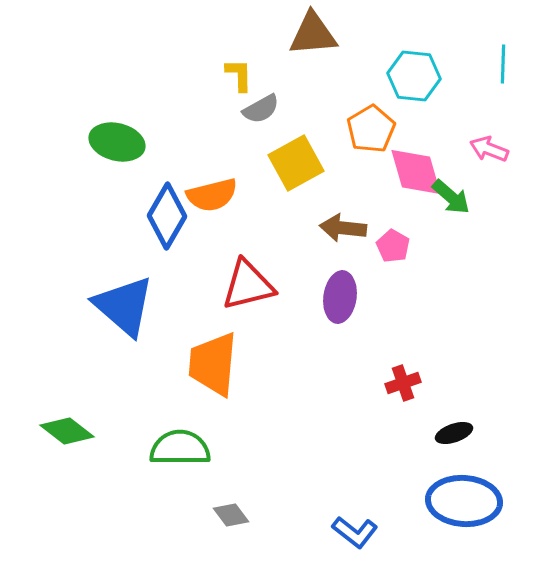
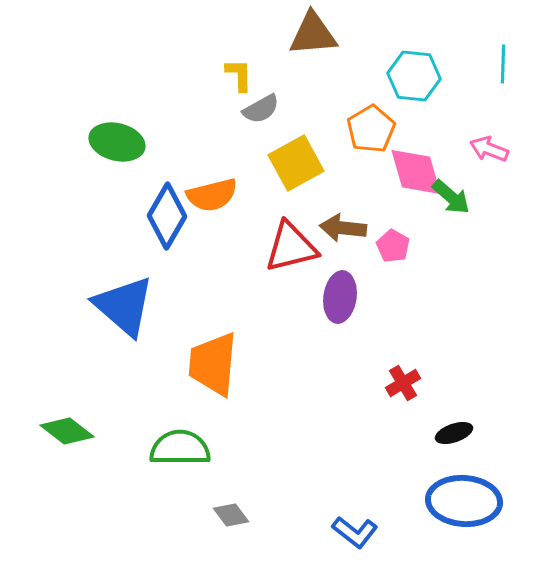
red triangle: moved 43 px right, 38 px up
red cross: rotated 12 degrees counterclockwise
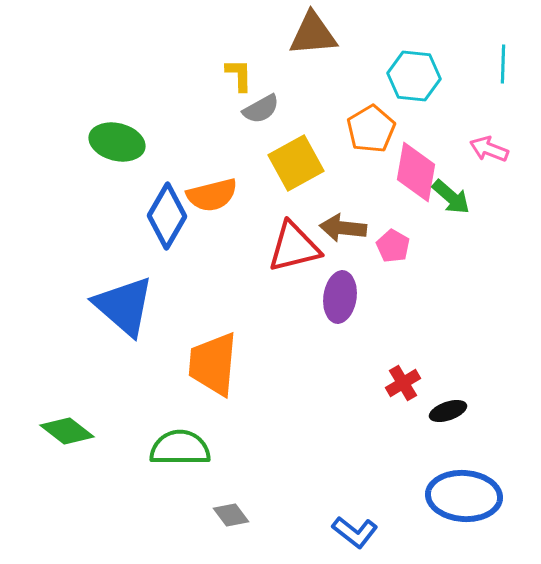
pink diamond: rotated 26 degrees clockwise
red triangle: moved 3 px right
black ellipse: moved 6 px left, 22 px up
blue ellipse: moved 5 px up
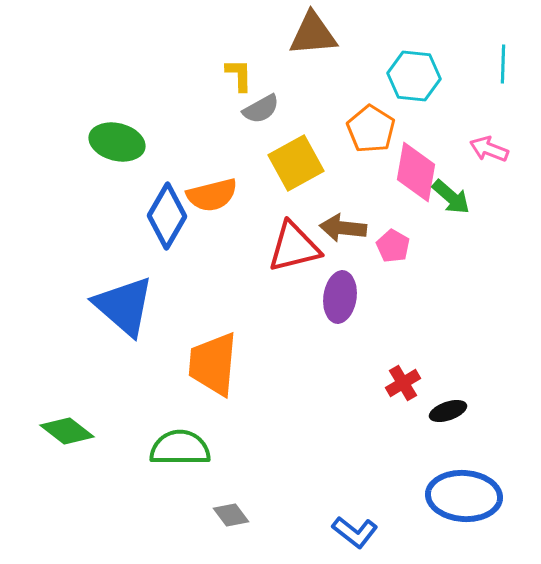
orange pentagon: rotated 9 degrees counterclockwise
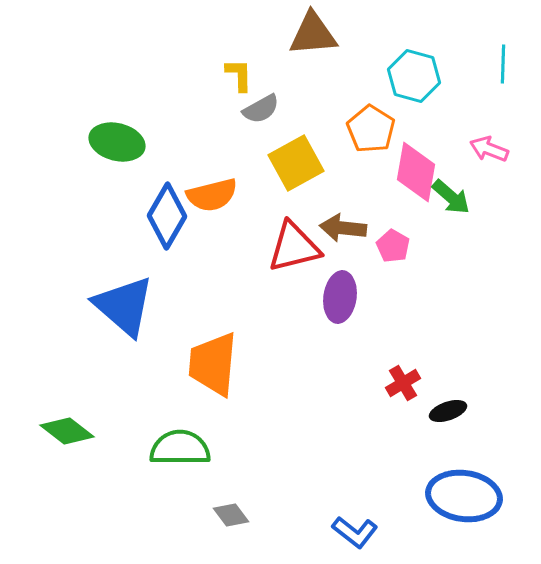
cyan hexagon: rotated 9 degrees clockwise
blue ellipse: rotated 4 degrees clockwise
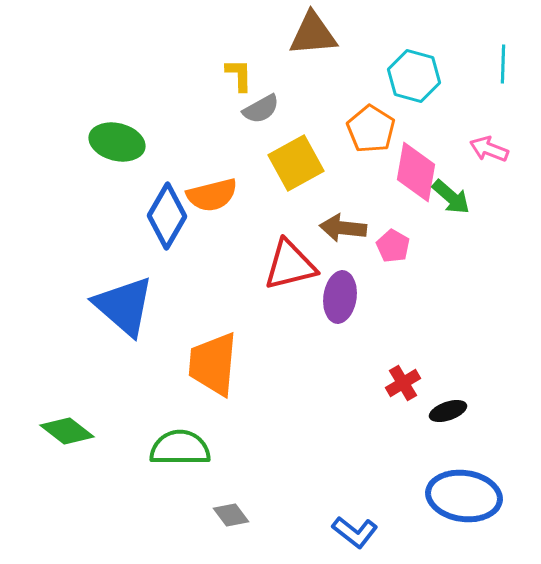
red triangle: moved 4 px left, 18 px down
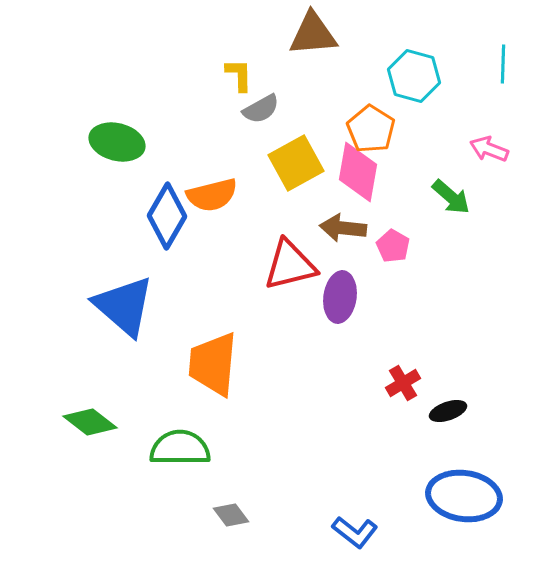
pink diamond: moved 58 px left
green diamond: moved 23 px right, 9 px up
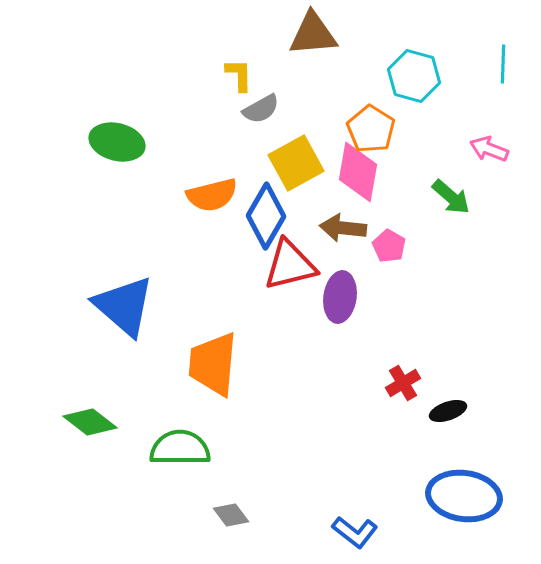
blue diamond: moved 99 px right
pink pentagon: moved 4 px left
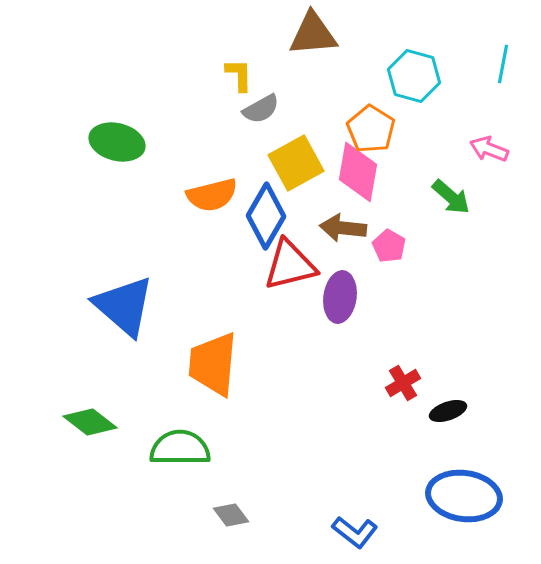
cyan line: rotated 9 degrees clockwise
